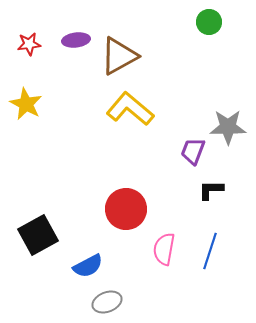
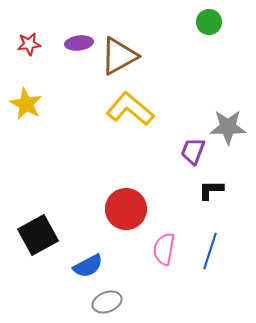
purple ellipse: moved 3 px right, 3 px down
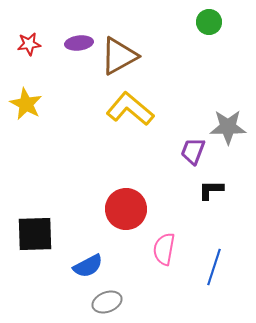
black square: moved 3 px left, 1 px up; rotated 27 degrees clockwise
blue line: moved 4 px right, 16 px down
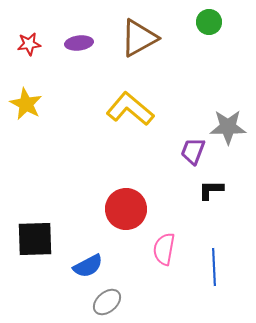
brown triangle: moved 20 px right, 18 px up
black square: moved 5 px down
blue line: rotated 21 degrees counterclockwise
gray ellipse: rotated 20 degrees counterclockwise
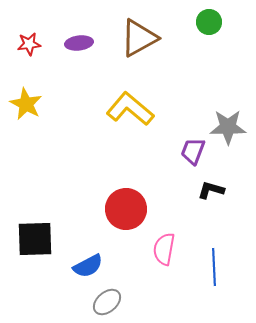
black L-shape: rotated 16 degrees clockwise
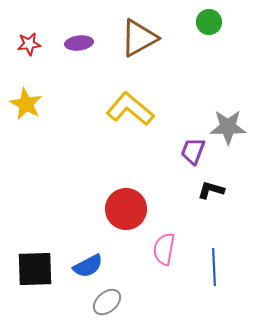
black square: moved 30 px down
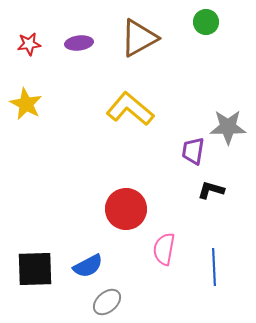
green circle: moved 3 px left
purple trapezoid: rotated 12 degrees counterclockwise
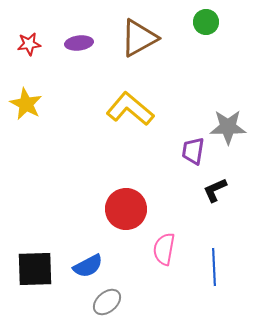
black L-shape: moved 4 px right; rotated 40 degrees counterclockwise
